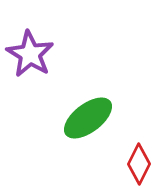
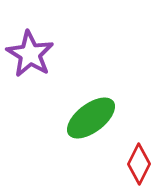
green ellipse: moved 3 px right
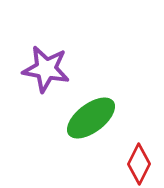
purple star: moved 16 px right, 15 px down; rotated 21 degrees counterclockwise
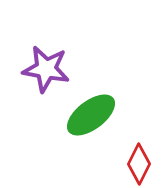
green ellipse: moved 3 px up
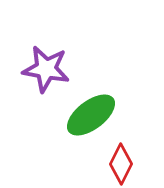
red diamond: moved 18 px left
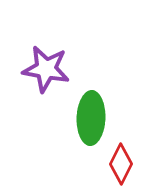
green ellipse: moved 3 px down; rotated 51 degrees counterclockwise
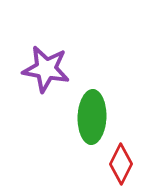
green ellipse: moved 1 px right, 1 px up
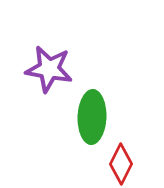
purple star: moved 3 px right
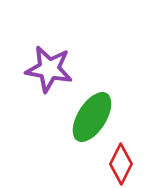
green ellipse: rotated 30 degrees clockwise
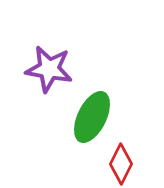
green ellipse: rotated 6 degrees counterclockwise
